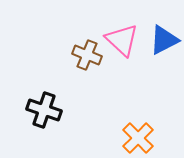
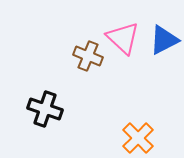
pink triangle: moved 1 px right, 2 px up
brown cross: moved 1 px right, 1 px down
black cross: moved 1 px right, 1 px up
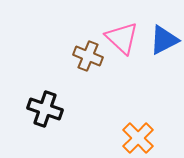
pink triangle: moved 1 px left
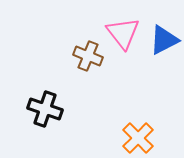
pink triangle: moved 1 px right, 5 px up; rotated 9 degrees clockwise
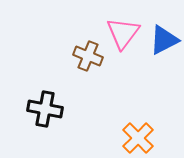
pink triangle: rotated 15 degrees clockwise
black cross: rotated 8 degrees counterclockwise
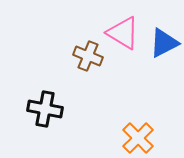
pink triangle: rotated 36 degrees counterclockwise
blue triangle: moved 3 px down
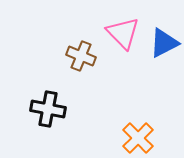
pink triangle: rotated 15 degrees clockwise
brown cross: moved 7 px left
black cross: moved 3 px right
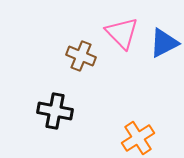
pink triangle: moved 1 px left
black cross: moved 7 px right, 2 px down
orange cross: rotated 12 degrees clockwise
